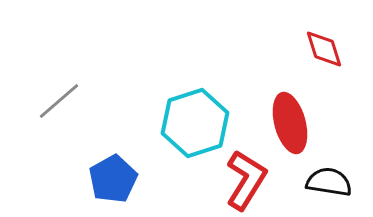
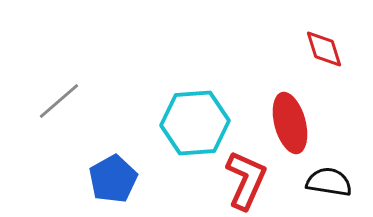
cyan hexagon: rotated 14 degrees clockwise
red L-shape: rotated 8 degrees counterclockwise
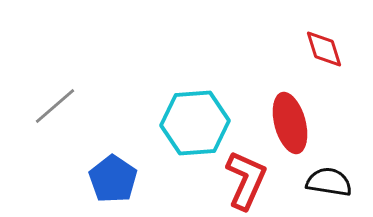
gray line: moved 4 px left, 5 px down
blue pentagon: rotated 9 degrees counterclockwise
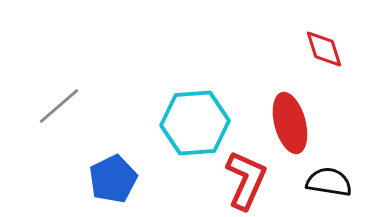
gray line: moved 4 px right
blue pentagon: rotated 12 degrees clockwise
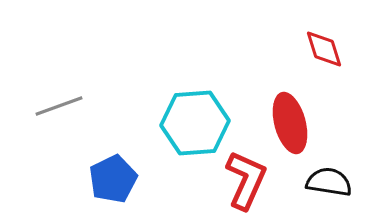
gray line: rotated 21 degrees clockwise
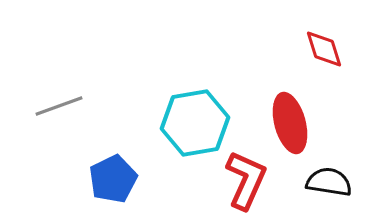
cyan hexagon: rotated 6 degrees counterclockwise
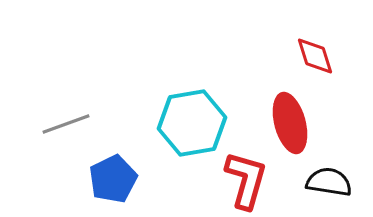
red diamond: moved 9 px left, 7 px down
gray line: moved 7 px right, 18 px down
cyan hexagon: moved 3 px left
red L-shape: rotated 8 degrees counterclockwise
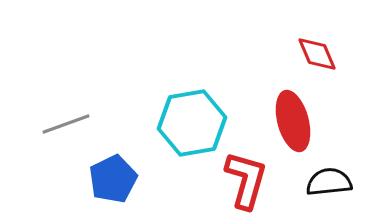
red diamond: moved 2 px right, 2 px up; rotated 6 degrees counterclockwise
red ellipse: moved 3 px right, 2 px up
black semicircle: rotated 15 degrees counterclockwise
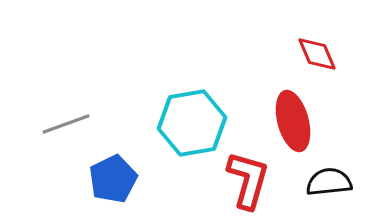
red L-shape: moved 2 px right
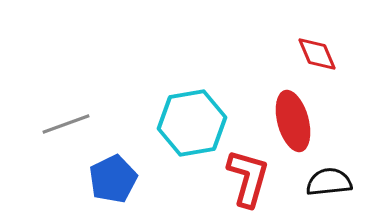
red L-shape: moved 2 px up
